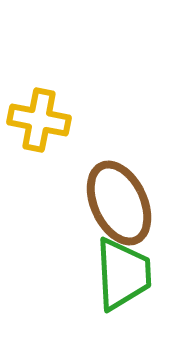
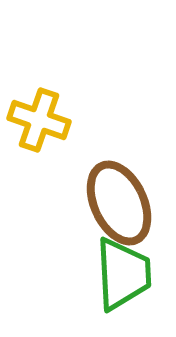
yellow cross: rotated 8 degrees clockwise
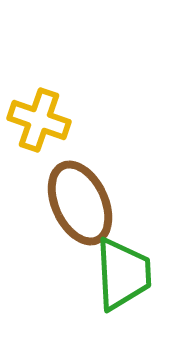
brown ellipse: moved 39 px left
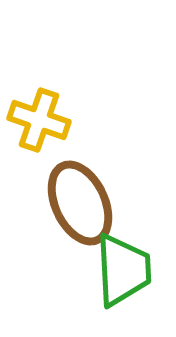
green trapezoid: moved 4 px up
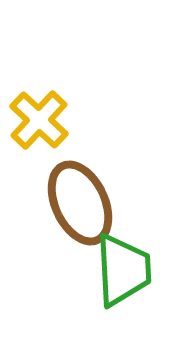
yellow cross: rotated 24 degrees clockwise
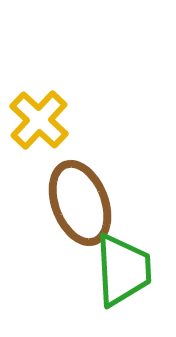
brown ellipse: rotated 4 degrees clockwise
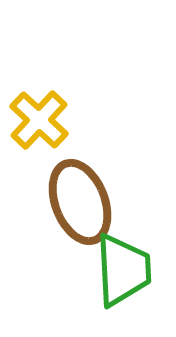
brown ellipse: moved 1 px up
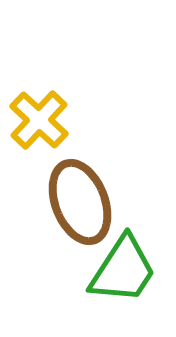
green trapezoid: rotated 36 degrees clockwise
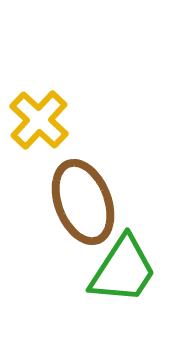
brown ellipse: moved 3 px right
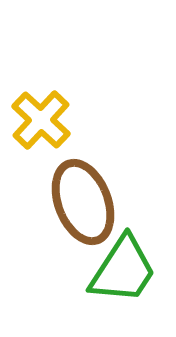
yellow cross: moved 2 px right
